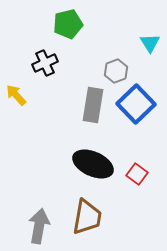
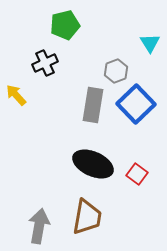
green pentagon: moved 3 px left, 1 px down
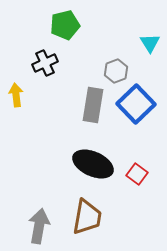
yellow arrow: rotated 35 degrees clockwise
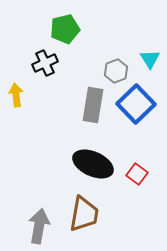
green pentagon: moved 4 px down
cyan triangle: moved 16 px down
brown trapezoid: moved 3 px left, 3 px up
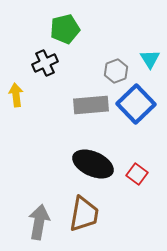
gray rectangle: moved 2 px left; rotated 76 degrees clockwise
gray arrow: moved 4 px up
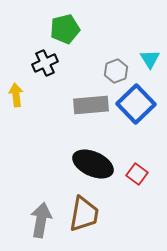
gray arrow: moved 2 px right, 2 px up
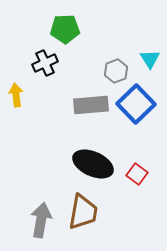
green pentagon: rotated 12 degrees clockwise
brown trapezoid: moved 1 px left, 2 px up
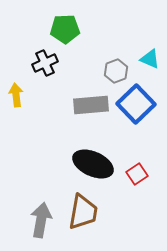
cyan triangle: rotated 35 degrees counterclockwise
red square: rotated 20 degrees clockwise
